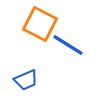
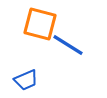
orange square: rotated 12 degrees counterclockwise
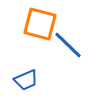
blue line: rotated 12 degrees clockwise
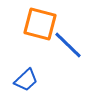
blue trapezoid: rotated 20 degrees counterclockwise
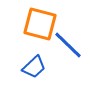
blue trapezoid: moved 8 px right, 13 px up
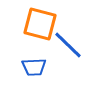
blue trapezoid: rotated 40 degrees clockwise
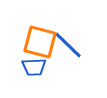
orange square: moved 18 px down
